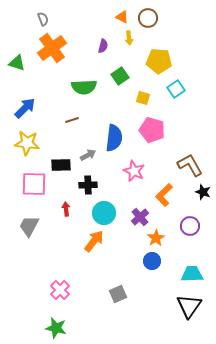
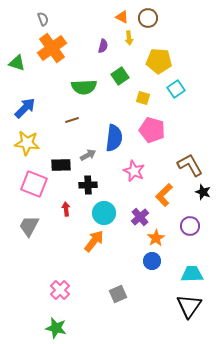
pink square: rotated 20 degrees clockwise
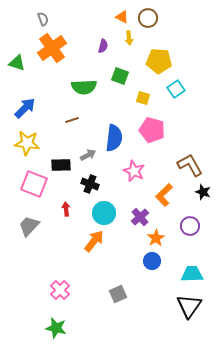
green square: rotated 36 degrees counterclockwise
black cross: moved 2 px right, 1 px up; rotated 24 degrees clockwise
gray trapezoid: rotated 15 degrees clockwise
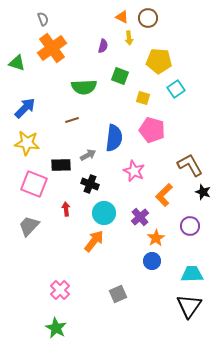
green star: rotated 15 degrees clockwise
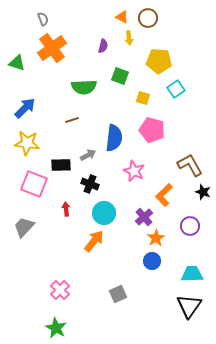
purple cross: moved 4 px right
gray trapezoid: moved 5 px left, 1 px down
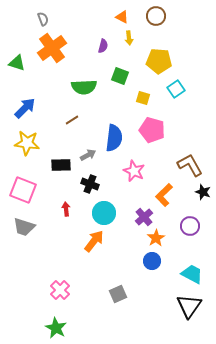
brown circle: moved 8 px right, 2 px up
brown line: rotated 16 degrees counterclockwise
pink square: moved 11 px left, 6 px down
gray trapezoid: rotated 115 degrees counterclockwise
cyan trapezoid: rotated 30 degrees clockwise
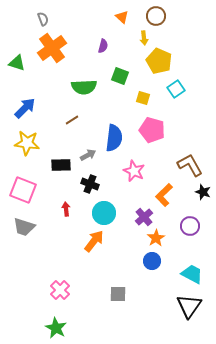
orange triangle: rotated 16 degrees clockwise
yellow arrow: moved 15 px right
yellow pentagon: rotated 20 degrees clockwise
gray square: rotated 24 degrees clockwise
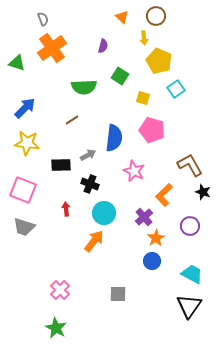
green square: rotated 12 degrees clockwise
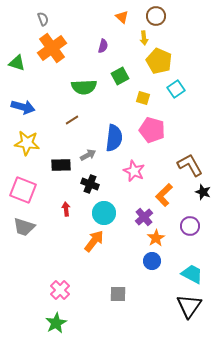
green square: rotated 30 degrees clockwise
blue arrow: moved 2 px left, 1 px up; rotated 60 degrees clockwise
green star: moved 5 px up; rotated 15 degrees clockwise
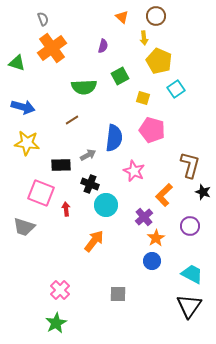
brown L-shape: rotated 44 degrees clockwise
pink square: moved 18 px right, 3 px down
cyan circle: moved 2 px right, 8 px up
